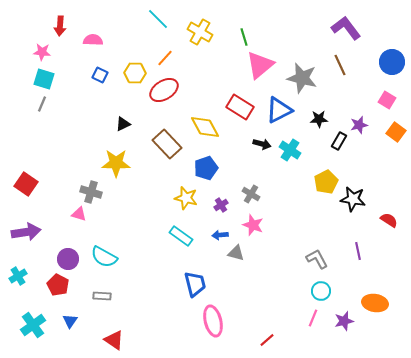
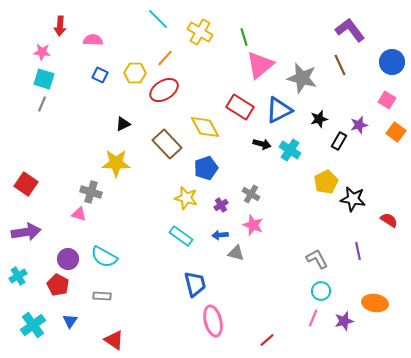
purple L-shape at (346, 28): moved 4 px right, 2 px down
black star at (319, 119): rotated 12 degrees counterclockwise
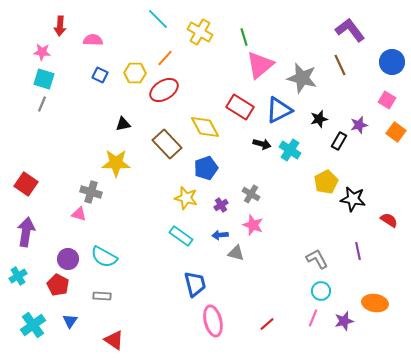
black triangle at (123, 124): rotated 14 degrees clockwise
purple arrow at (26, 232): rotated 72 degrees counterclockwise
red line at (267, 340): moved 16 px up
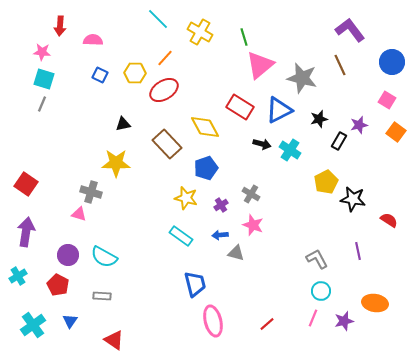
purple circle at (68, 259): moved 4 px up
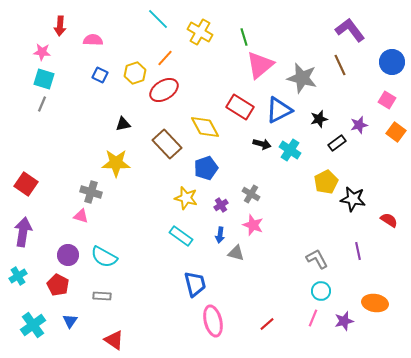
yellow hexagon at (135, 73): rotated 20 degrees counterclockwise
black rectangle at (339, 141): moved 2 px left, 2 px down; rotated 24 degrees clockwise
pink triangle at (79, 214): moved 2 px right, 2 px down
purple arrow at (26, 232): moved 3 px left
blue arrow at (220, 235): rotated 77 degrees counterclockwise
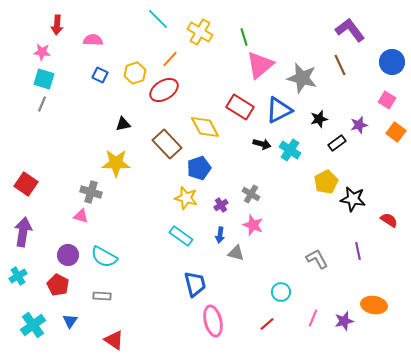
red arrow at (60, 26): moved 3 px left, 1 px up
orange line at (165, 58): moved 5 px right, 1 px down
blue pentagon at (206, 168): moved 7 px left
cyan circle at (321, 291): moved 40 px left, 1 px down
orange ellipse at (375, 303): moved 1 px left, 2 px down
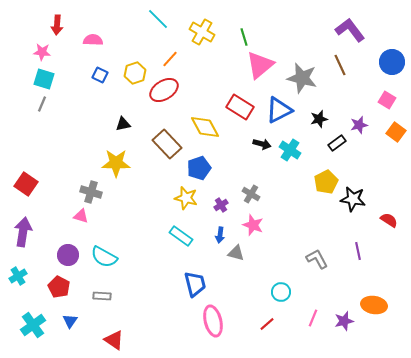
yellow cross at (200, 32): moved 2 px right
red pentagon at (58, 285): moved 1 px right, 2 px down
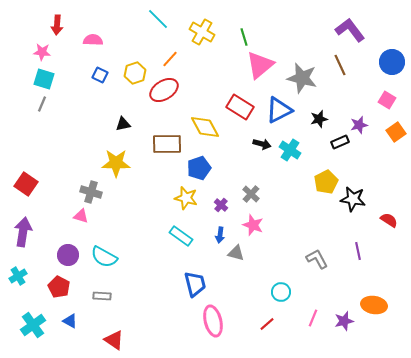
orange square at (396, 132): rotated 18 degrees clockwise
black rectangle at (337, 143): moved 3 px right, 1 px up; rotated 12 degrees clockwise
brown rectangle at (167, 144): rotated 48 degrees counterclockwise
gray cross at (251, 194): rotated 12 degrees clockwise
purple cross at (221, 205): rotated 16 degrees counterclockwise
blue triangle at (70, 321): rotated 35 degrees counterclockwise
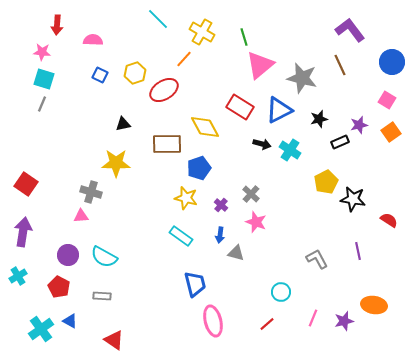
orange line at (170, 59): moved 14 px right
orange square at (396, 132): moved 5 px left
pink triangle at (81, 216): rotated 21 degrees counterclockwise
pink star at (253, 225): moved 3 px right, 3 px up
cyan cross at (33, 325): moved 8 px right, 4 px down
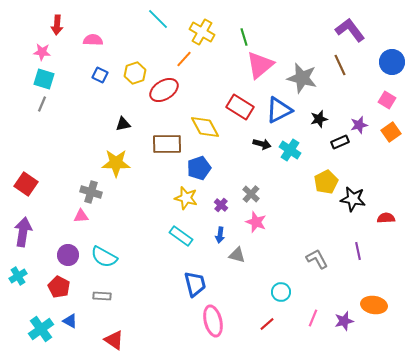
red semicircle at (389, 220): moved 3 px left, 2 px up; rotated 36 degrees counterclockwise
gray triangle at (236, 253): moved 1 px right, 2 px down
